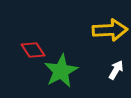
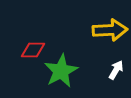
red diamond: rotated 55 degrees counterclockwise
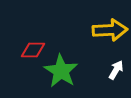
green star: rotated 12 degrees counterclockwise
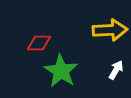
red diamond: moved 6 px right, 7 px up
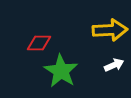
white arrow: moved 2 px left, 5 px up; rotated 36 degrees clockwise
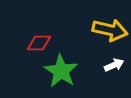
yellow arrow: rotated 16 degrees clockwise
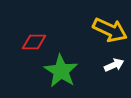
yellow arrow: rotated 12 degrees clockwise
red diamond: moved 5 px left, 1 px up
